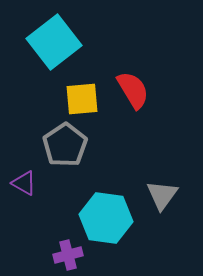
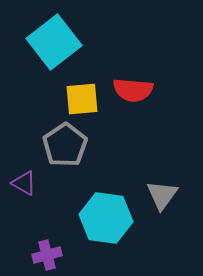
red semicircle: rotated 126 degrees clockwise
purple cross: moved 21 px left
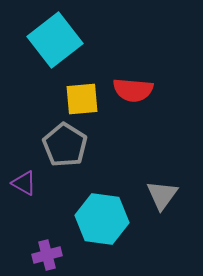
cyan square: moved 1 px right, 2 px up
gray pentagon: rotated 6 degrees counterclockwise
cyan hexagon: moved 4 px left, 1 px down
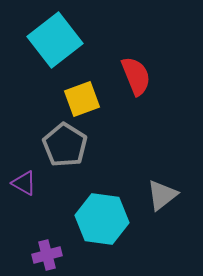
red semicircle: moved 3 px right, 14 px up; rotated 117 degrees counterclockwise
yellow square: rotated 15 degrees counterclockwise
gray triangle: rotated 16 degrees clockwise
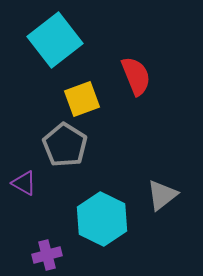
cyan hexagon: rotated 18 degrees clockwise
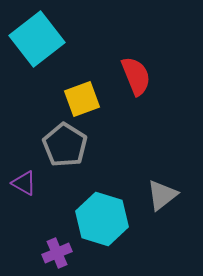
cyan square: moved 18 px left, 1 px up
cyan hexagon: rotated 9 degrees counterclockwise
purple cross: moved 10 px right, 2 px up; rotated 8 degrees counterclockwise
